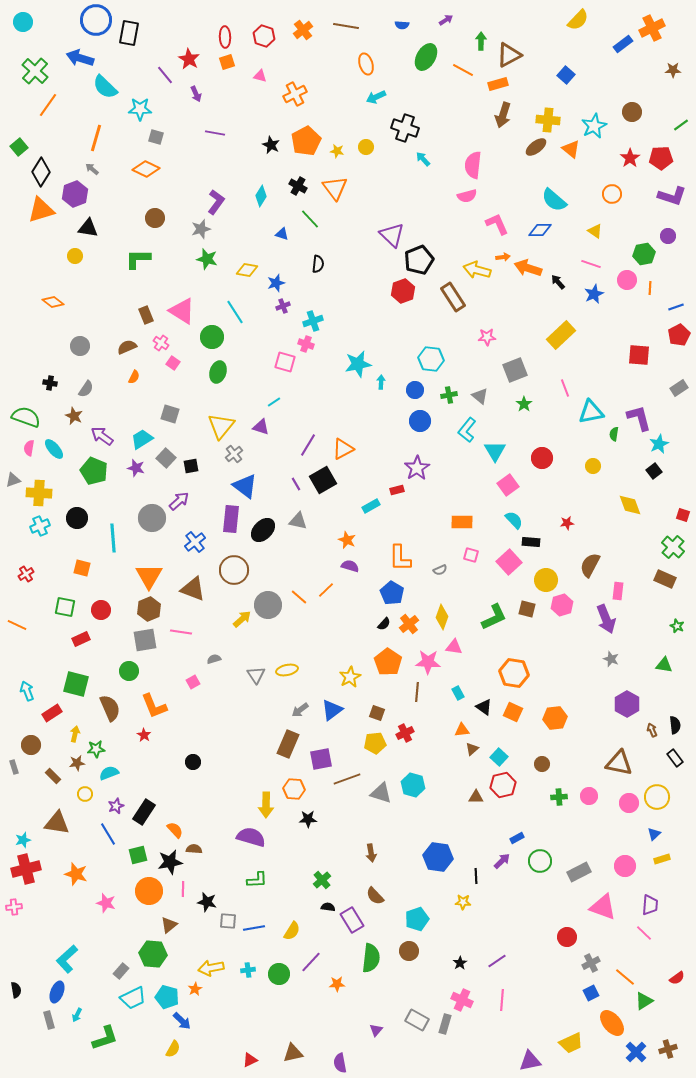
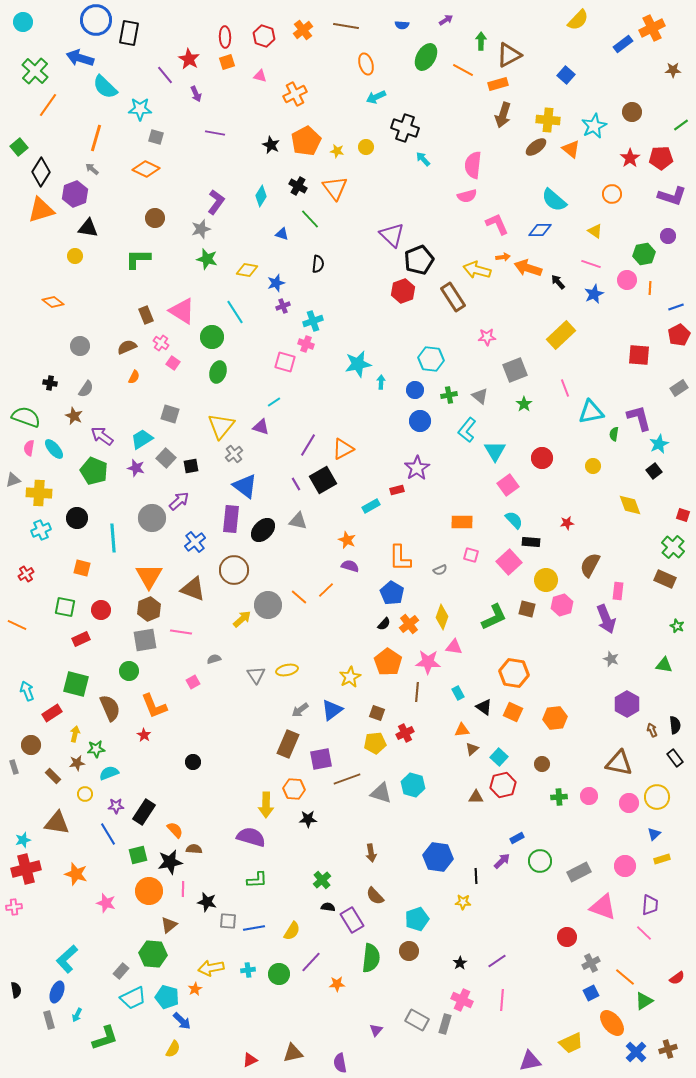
cyan cross at (40, 526): moved 1 px right, 4 px down
purple star at (116, 806): rotated 21 degrees clockwise
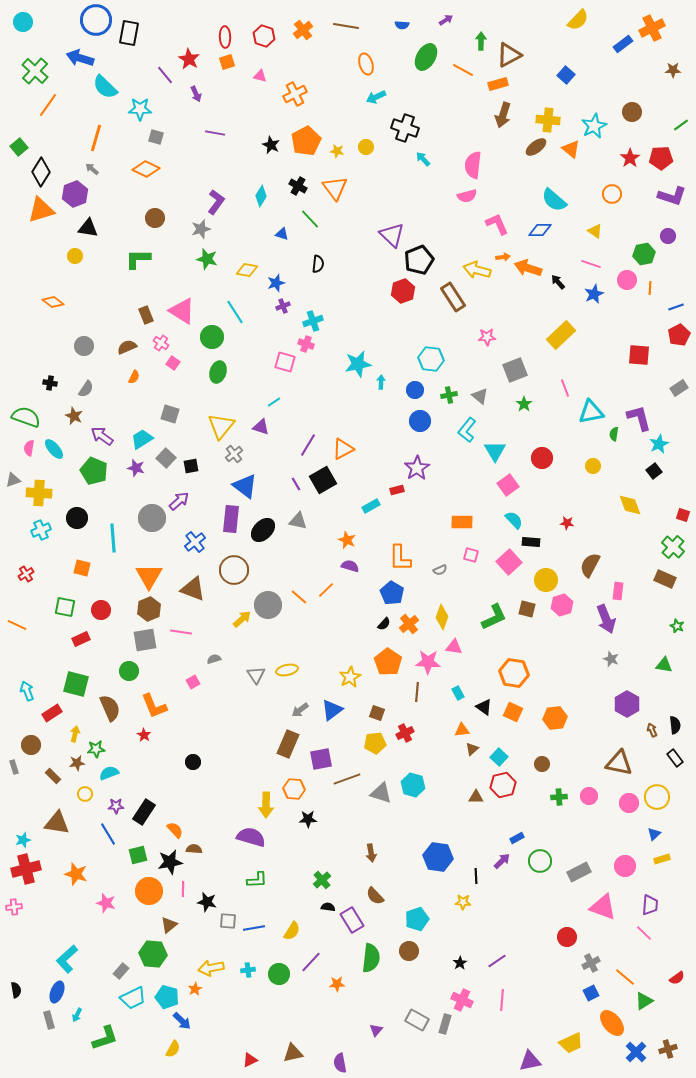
gray circle at (80, 346): moved 4 px right
red star at (567, 523): rotated 16 degrees clockwise
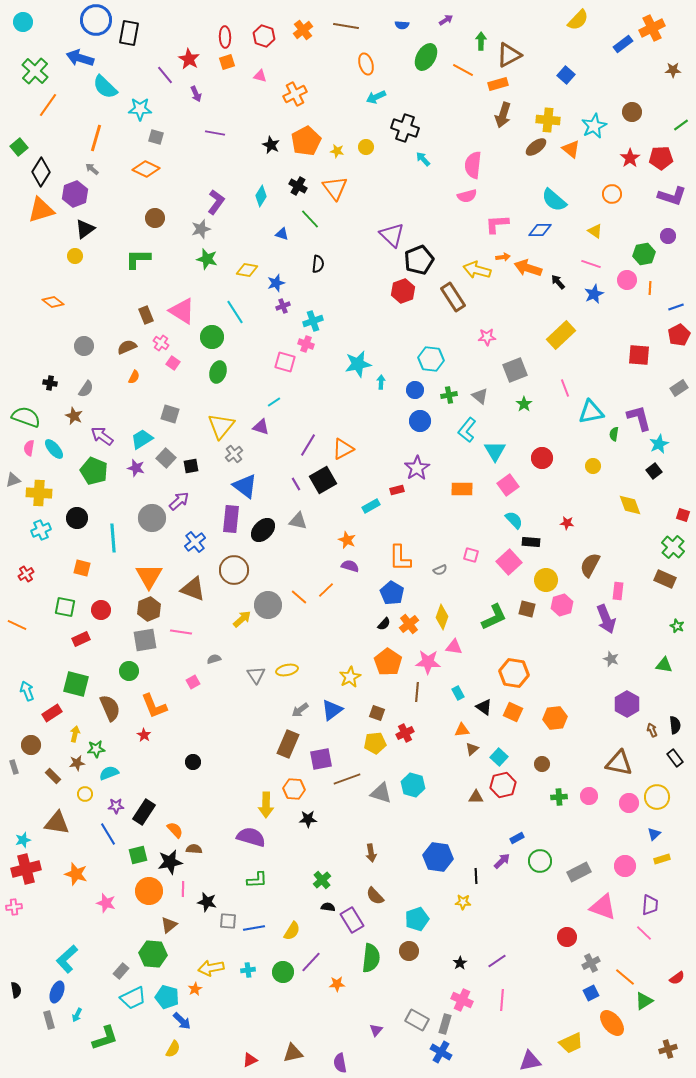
pink L-shape at (497, 224): rotated 70 degrees counterclockwise
black triangle at (88, 228): moved 3 px left, 1 px down; rotated 45 degrees counterclockwise
orange rectangle at (462, 522): moved 33 px up
green circle at (279, 974): moved 4 px right, 2 px up
blue cross at (636, 1052): moved 195 px left; rotated 15 degrees counterclockwise
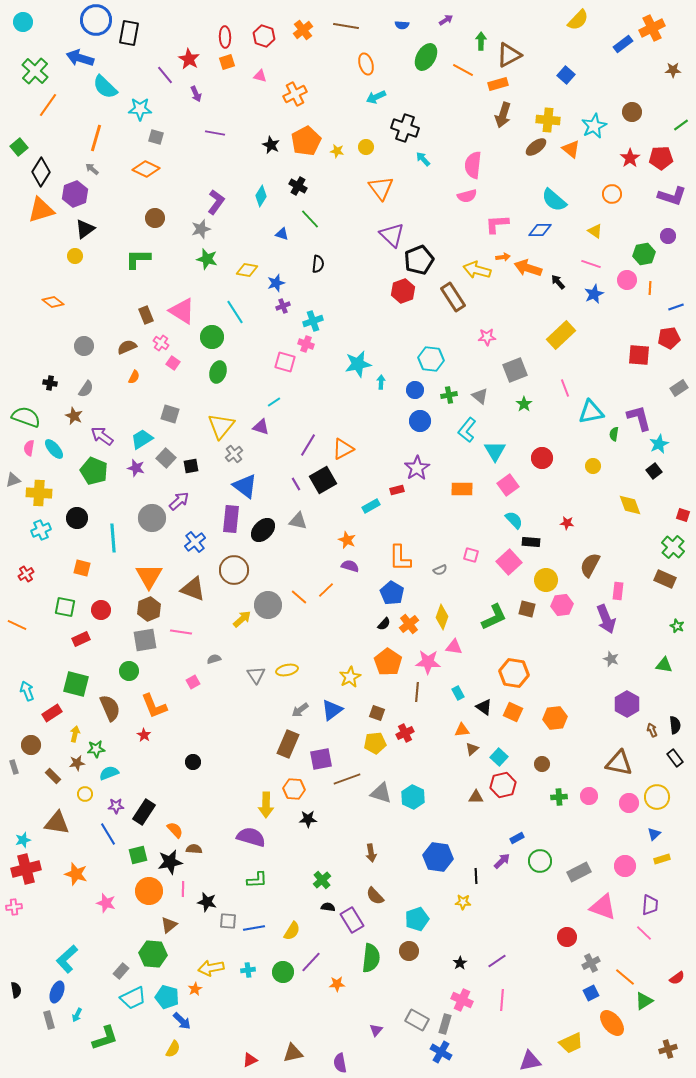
orange triangle at (335, 188): moved 46 px right
red pentagon at (679, 335): moved 10 px left, 3 px down; rotated 20 degrees clockwise
pink hexagon at (562, 605): rotated 10 degrees clockwise
cyan hexagon at (413, 785): moved 12 px down; rotated 10 degrees clockwise
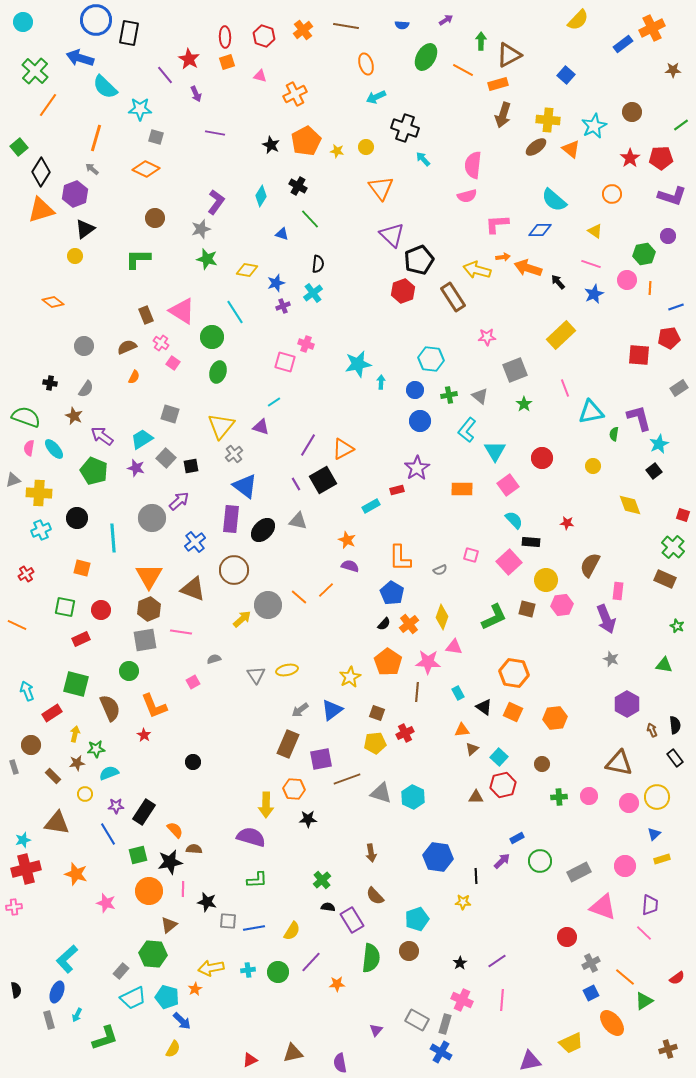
cyan cross at (313, 321): moved 28 px up; rotated 18 degrees counterclockwise
green circle at (283, 972): moved 5 px left
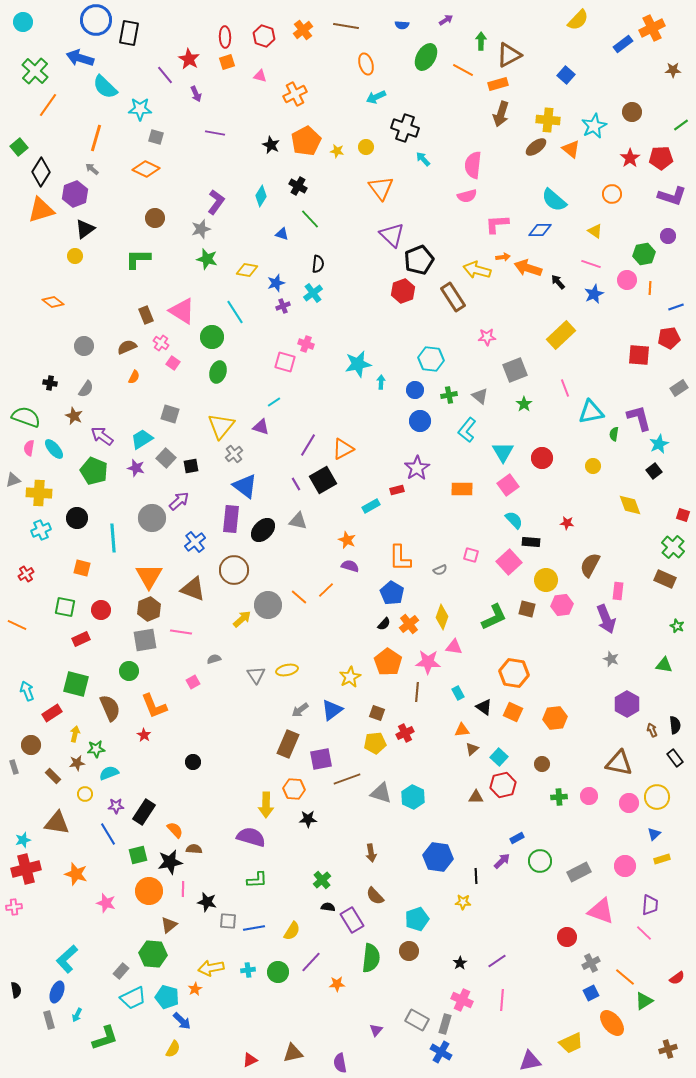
brown arrow at (503, 115): moved 2 px left, 1 px up
cyan triangle at (495, 451): moved 8 px right, 1 px down
pink triangle at (603, 907): moved 2 px left, 4 px down
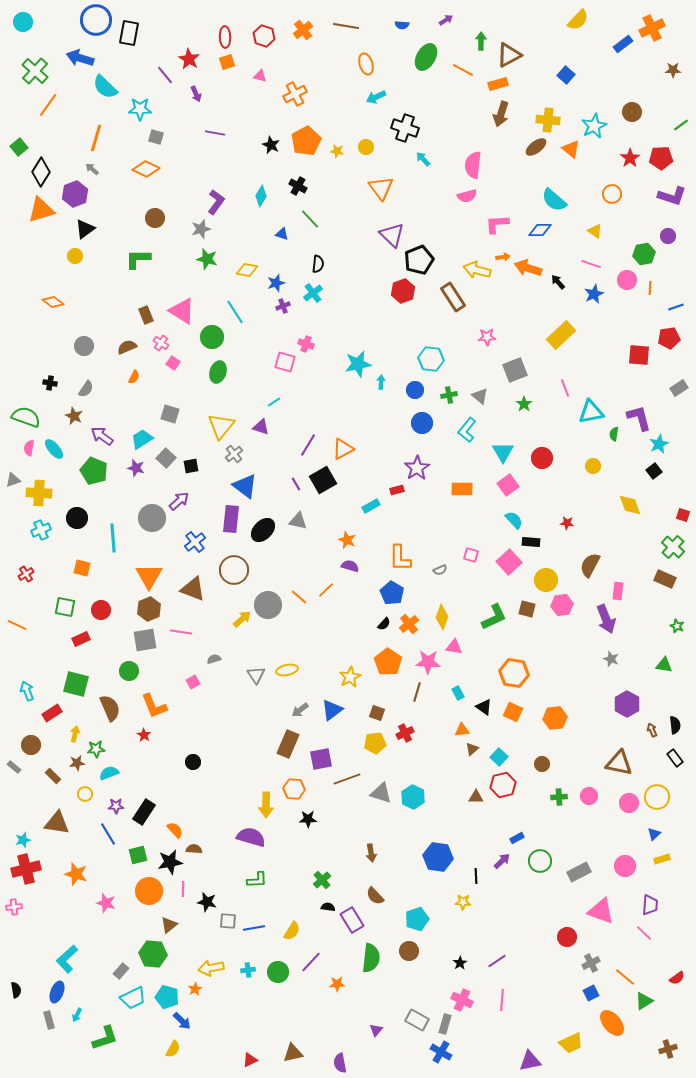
blue circle at (420, 421): moved 2 px right, 2 px down
brown line at (417, 692): rotated 12 degrees clockwise
gray rectangle at (14, 767): rotated 32 degrees counterclockwise
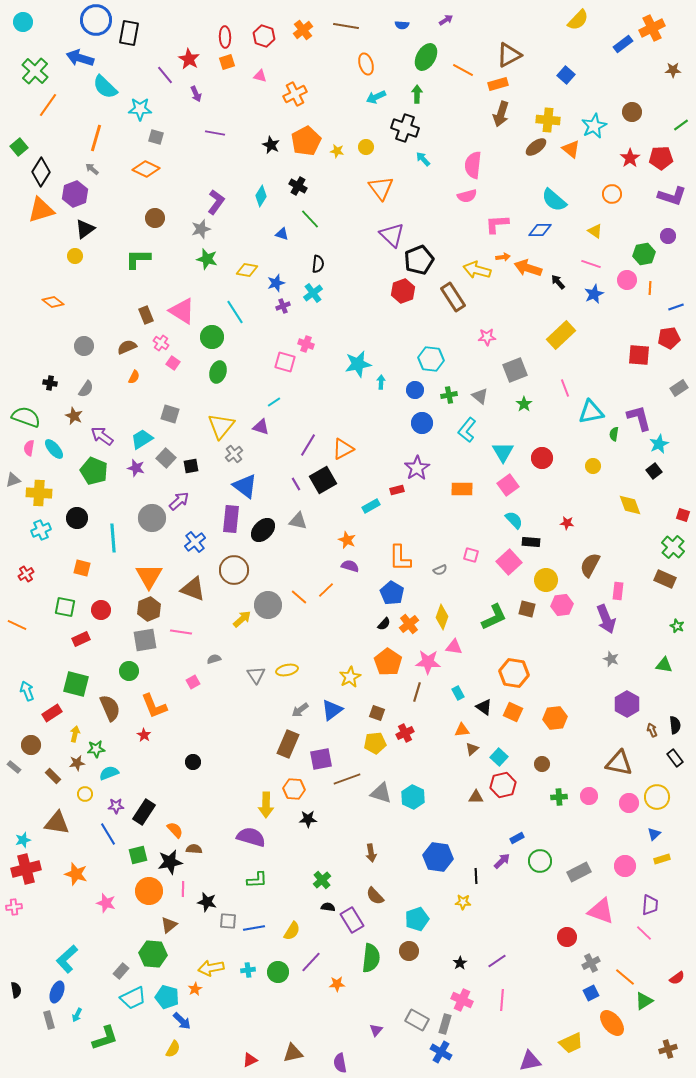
green arrow at (481, 41): moved 64 px left, 53 px down
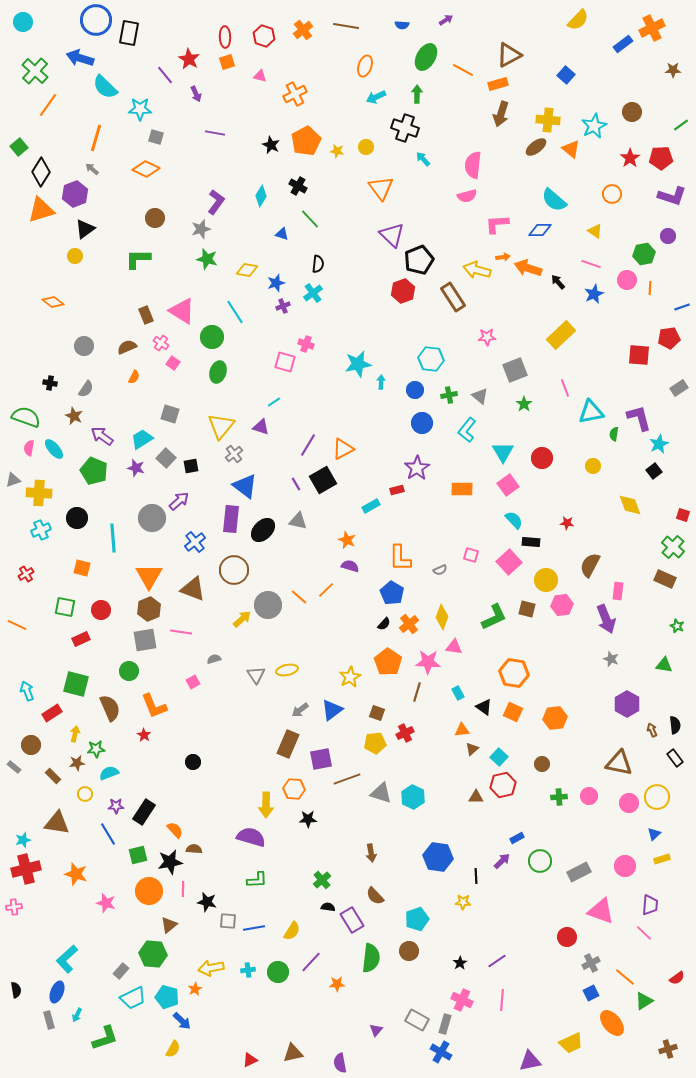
orange ellipse at (366, 64): moved 1 px left, 2 px down; rotated 35 degrees clockwise
blue line at (676, 307): moved 6 px right
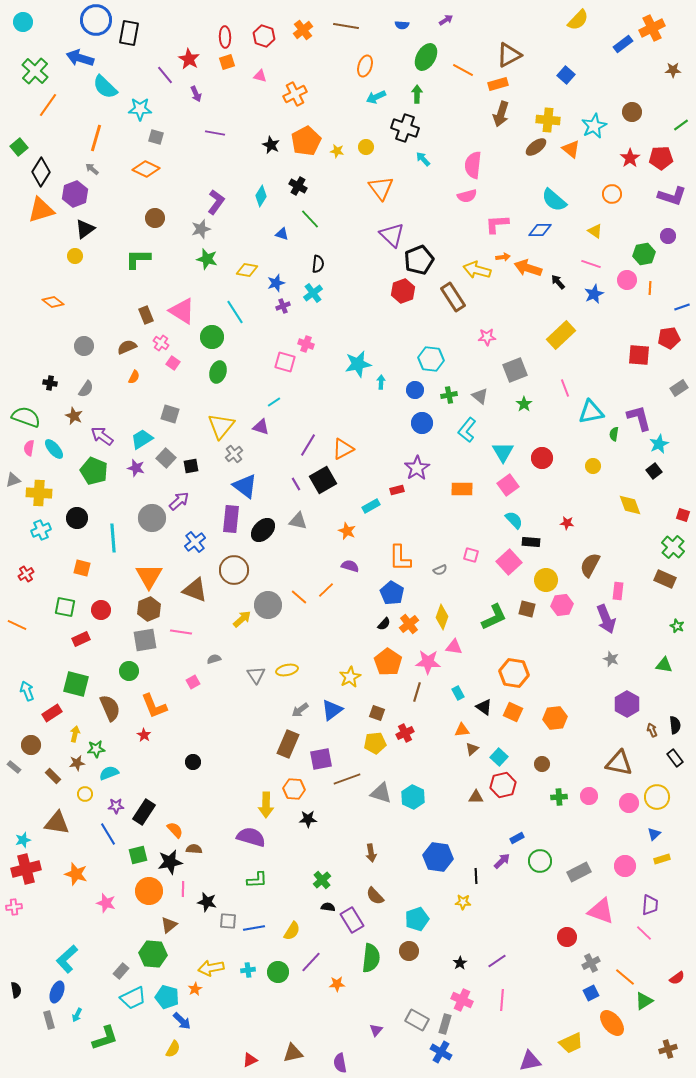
orange star at (347, 540): moved 9 px up
brown triangle at (193, 589): moved 2 px right, 1 px down
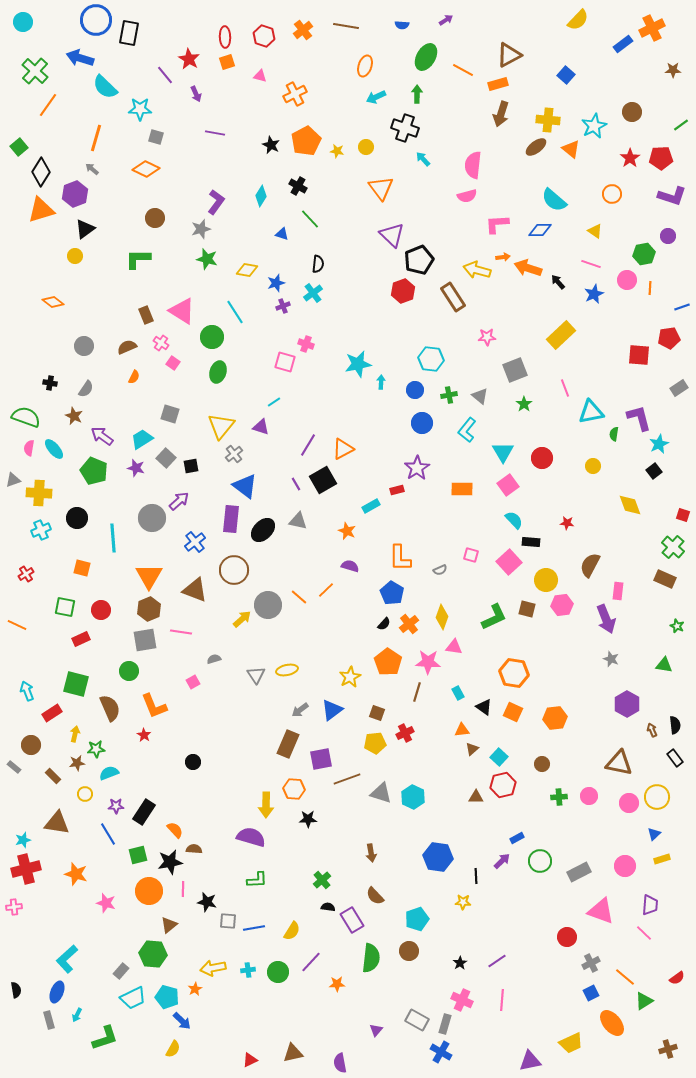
yellow arrow at (211, 968): moved 2 px right
